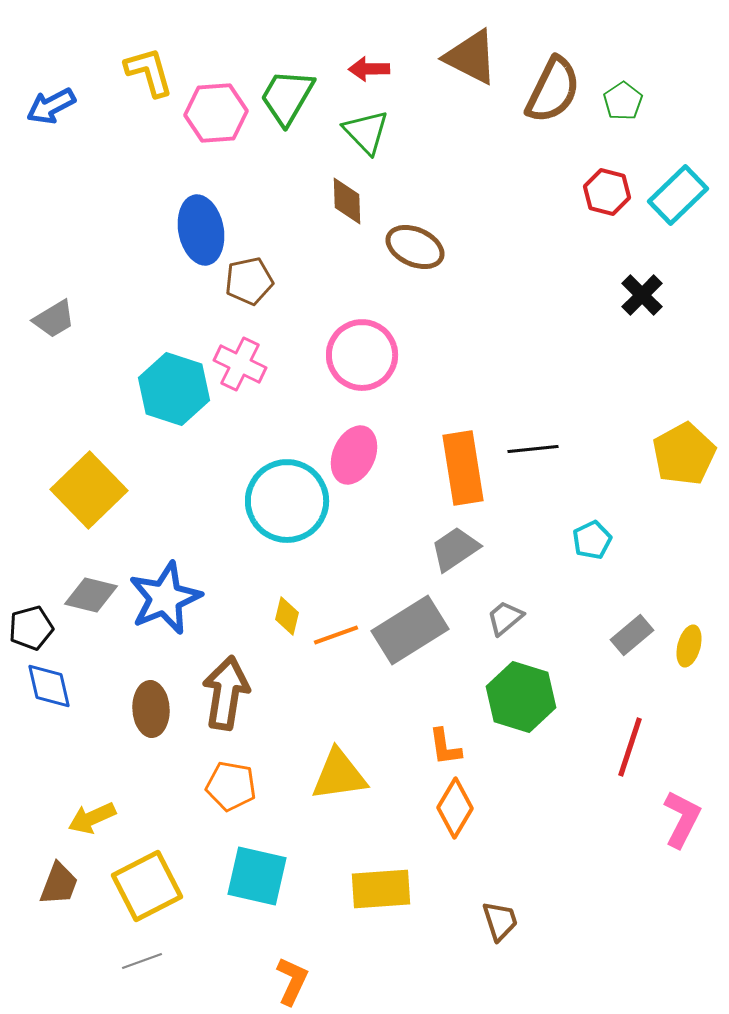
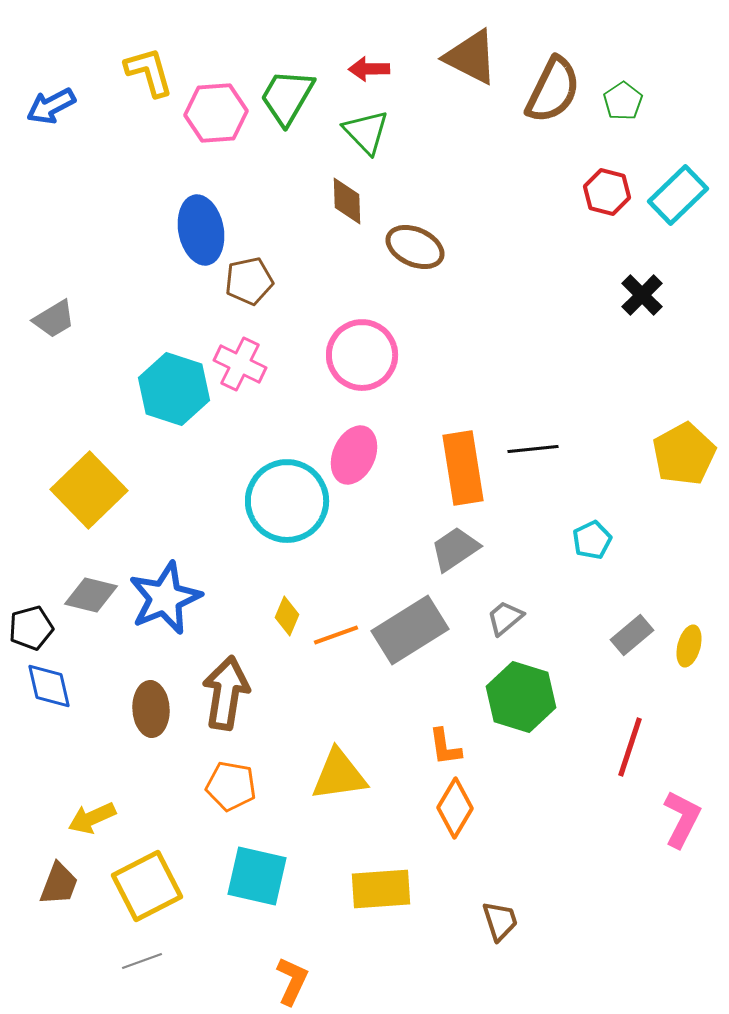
yellow diamond at (287, 616): rotated 9 degrees clockwise
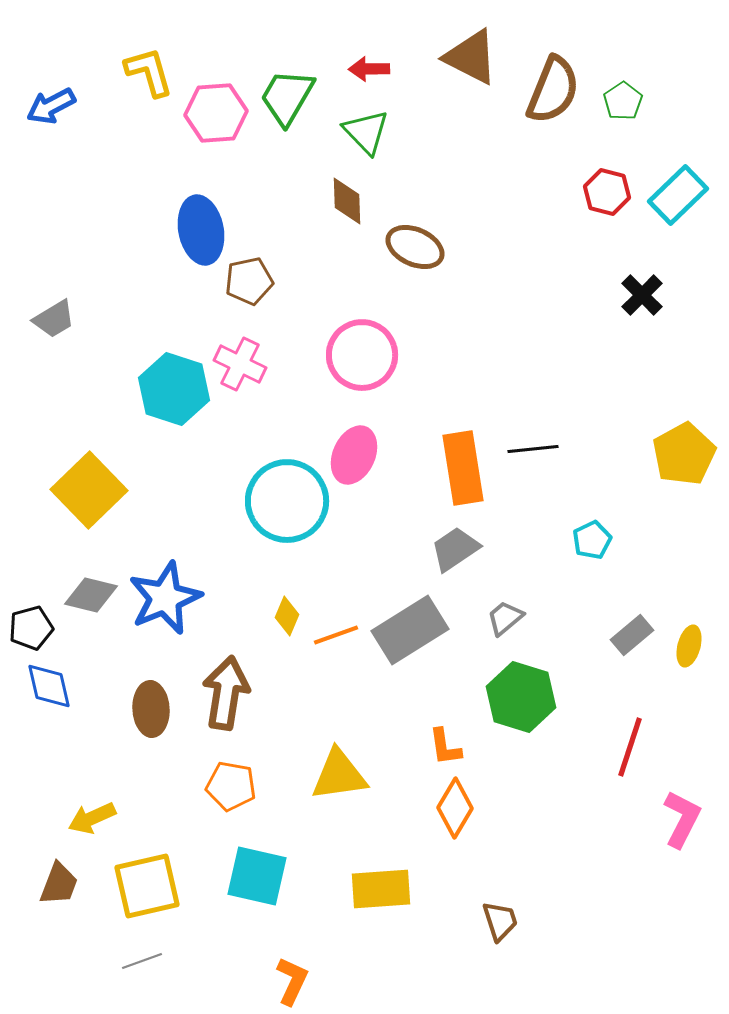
brown semicircle at (553, 90): rotated 4 degrees counterclockwise
yellow square at (147, 886): rotated 14 degrees clockwise
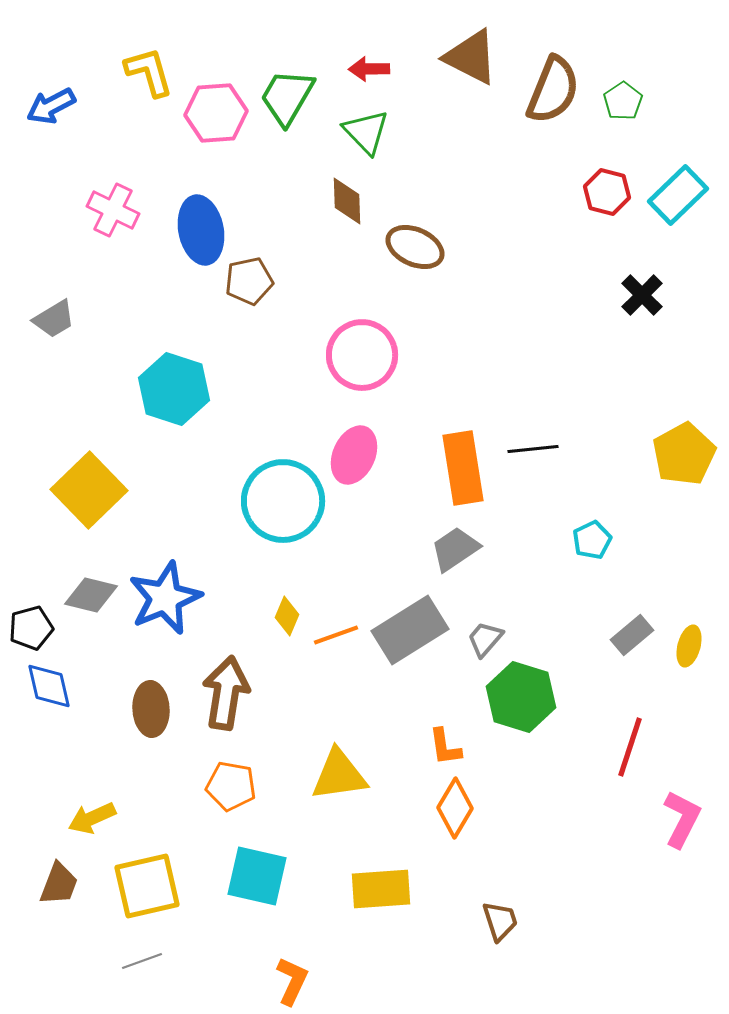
pink cross at (240, 364): moved 127 px left, 154 px up
cyan circle at (287, 501): moved 4 px left
gray trapezoid at (505, 618): moved 20 px left, 21 px down; rotated 9 degrees counterclockwise
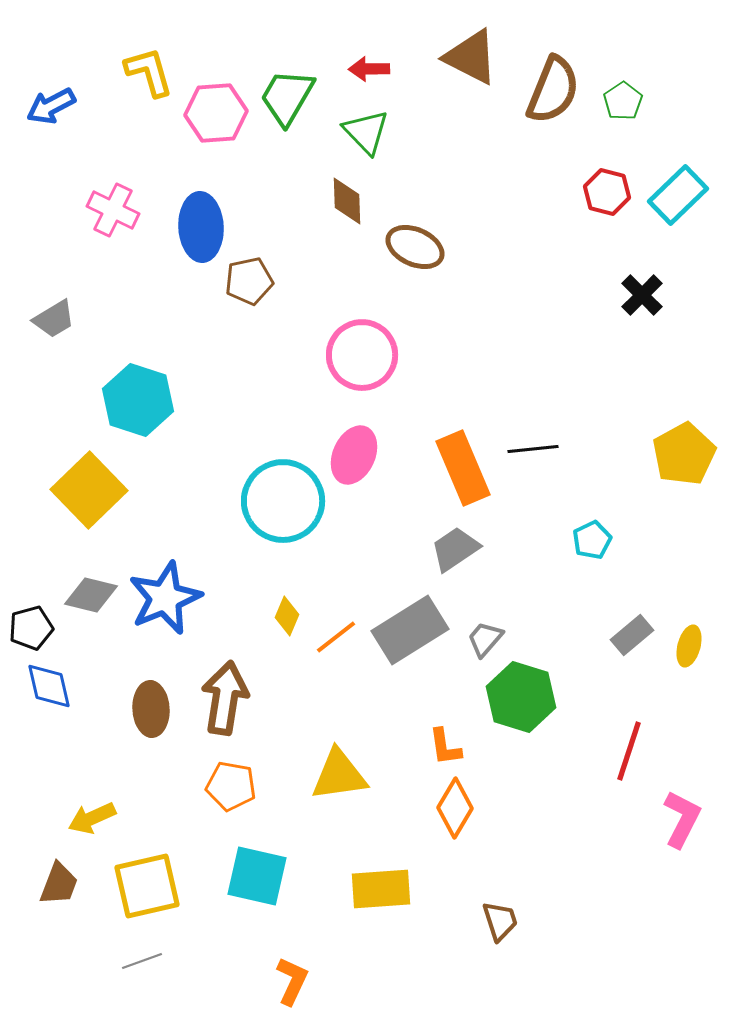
blue ellipse at (201, 230): moved 3 px up; rotated 8 degrees clockwise
cyan hexagon at (174, 389): moved 36 px left, 11 px down
orange rectangle at (463, 468): rotated 14 degrees counterclockwise
orange line at (336, 635): moved 2 px down; rotated 18 degrees counterclockwise
brown arrow at (226, 693): moved 1 px left, 5 px down
red line at (630, 747): moved 1 px left, 4 px down
